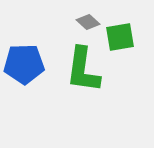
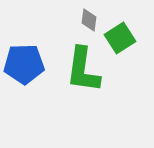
gray diamond: moved 1 px right, 2 px up; rotated 55 degrees clockwise
green square: moved 1 px down; rotated 24 degrees counterclockwise
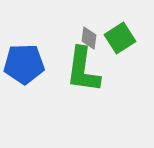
gray diamond: moved 18 px down
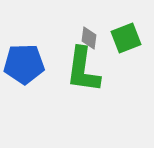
green square: moved 6 px right; rotated 12 degrees clockwise
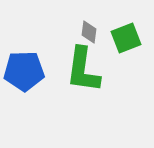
gray diamond: moved 6 px up
blue pentagon: moved 7 px down
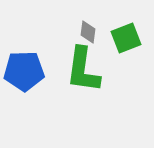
gray diamond: moved 1 px left
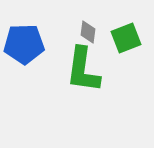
blue pentagon: moved 27 px up
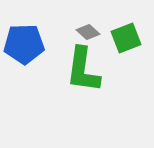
gray diamond: rotated 55 degrees counterclockwise
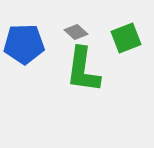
gray diamond: moved 12 px left
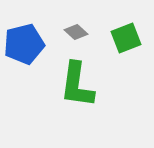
blue pentagon: rotated 12 degrees counterclockwise
green L-shape: moved 6 px left, 15 px down
